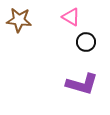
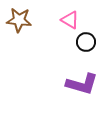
pink triangle: moved 1 px left, 3 px down
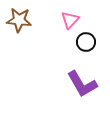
pink triangle: rotated 42 degrees clockwise
purple L-shape: rotated 44 degrees clockwise
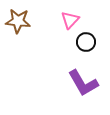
brown star: moved 1 px left, 1 px down
purple L-shape: moved 1 px right, 1 px up
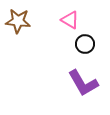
pink triangle: rotated 42 degrees counterclockwise
black circle: moved 1 px left, 2 px down
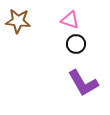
pink triangle: rotated 12 degrees counterclockwise
black circle: moved 9 px left
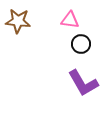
pink triangle: rotated 12 degrees counterclockwise
black circle: moved 5 px right
